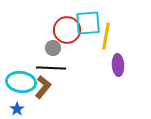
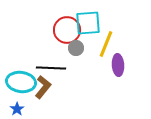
yellow line: moved 8 px down; rotated 12 degrees clockwise
gray circle: moved 23 px right
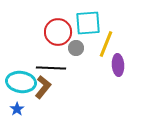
red circle: moved 9 px left, 2 px down
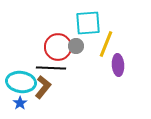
red circle: moved 15 px down
gray circle: moved 2 px up
blue star: moved 3 px right, 6 px up
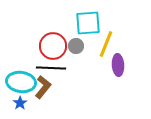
red circle: moved 5 px left, 1 px up
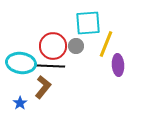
black line: moved 1 px left, 2 px up
cyan ellipse: moved 19 px up
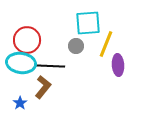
red circle: moved 26 px left, 6 px up
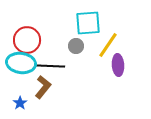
yellow line: moved 2 px right, 1 px down; rotated 12 degrees clockwise
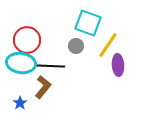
cyan square: rotated 24 degrees clockwise
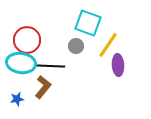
blue star: moved 3 px left, 4 px up; rotated 24 degrees clockwise
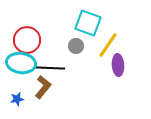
black line: moved 2 px down
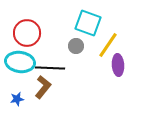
red circle: moved 7 px up
cyan ellipse: moved 1 px left, 1 px up
